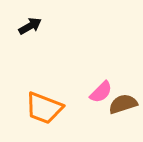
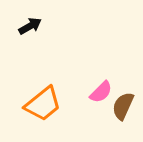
brown semicircle: moved 2 px down; rotated 48 degrees counterclockwise
orange trapezoid: moved 1 px left, 4 px up; rotated 60 degrees counterclockwise
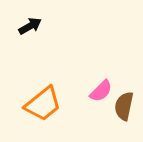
pink semicircle: moved 1 px up
brown semicircle: moved 1 px right; rotated 12 degrees counterclockwise
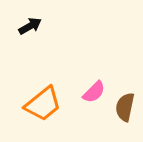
pink semicircle: moved 7 px left, 1 px down
brown semicircle: moved 1 px right, 1 px down
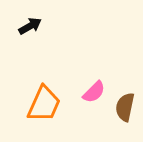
orange trapezoid: moved 1 px right; rotated 27 degrees counterclockwise
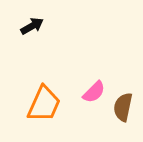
black arrow: moved 2 px right
brown semicircle: moved 2 px left
